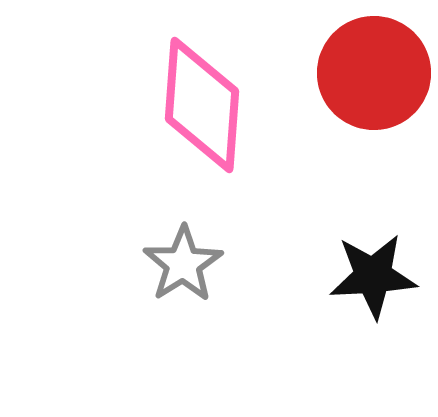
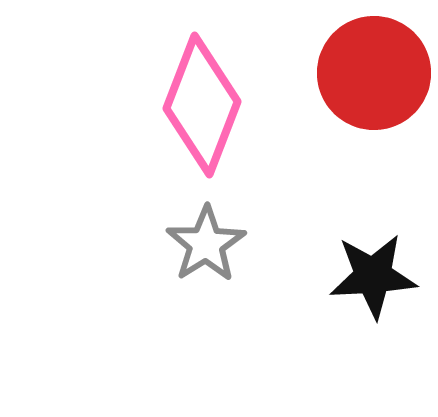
pink diamond: rotated 17 degrees clockwise
gray star: moved 23 px right, 20 px up
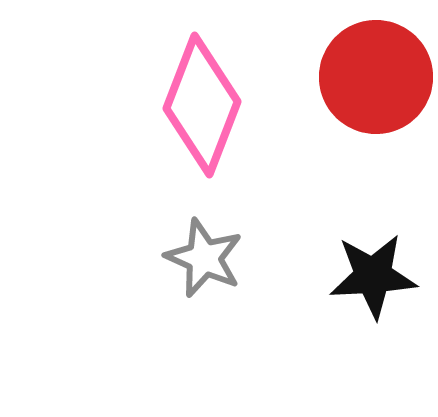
red circle: moved 2 px right, 4 px down
gray star: moved 2 px left, 14 px down; rotated 16 degrees counterclockwise
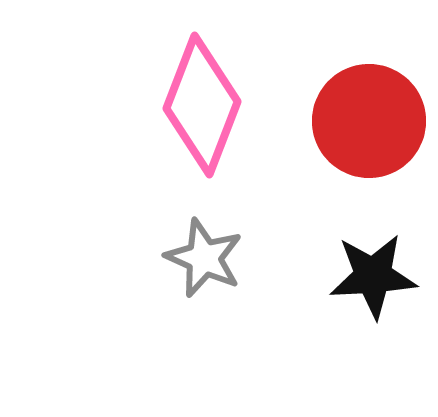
red circle: moved 7 px left, 44 px down
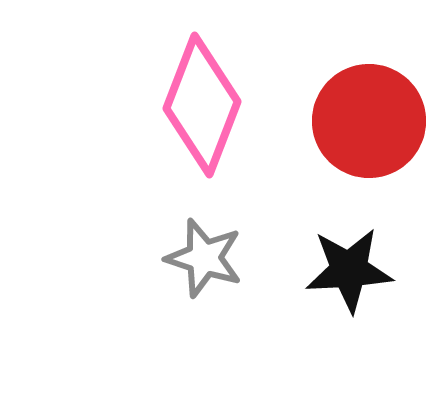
gray star: rotated 6 degrees counterclockwise
black star: moved 24 px left, 6 px up
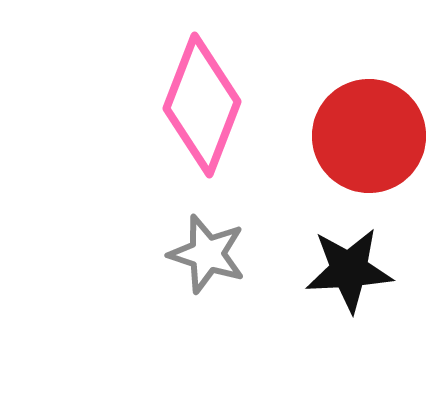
red circle: moved 15 px down
gray star: moved 3 px right, 4 px up
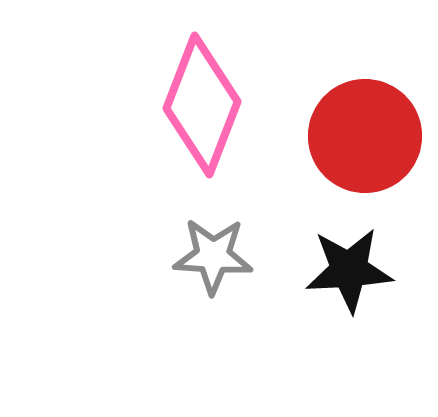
red circle: moved 4 px left
gray star: moved 6 px right, 2 px down; rotated 14 degrees counterclockwise
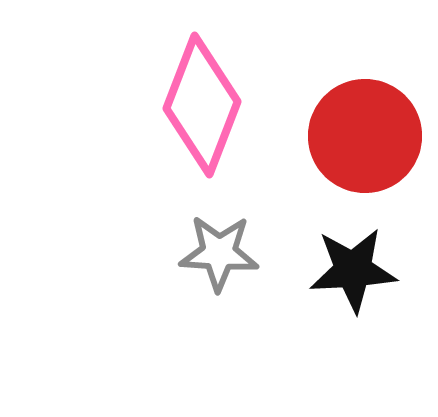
gray star: moved 6 px right, 3 px up
black star: moved 4 px right
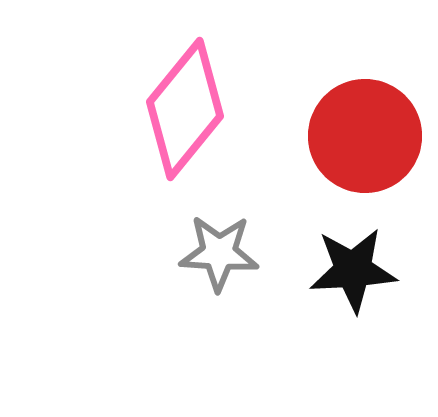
pink diamond: moved 17 px left, 4 px down; rotated 18 degrees clockwise
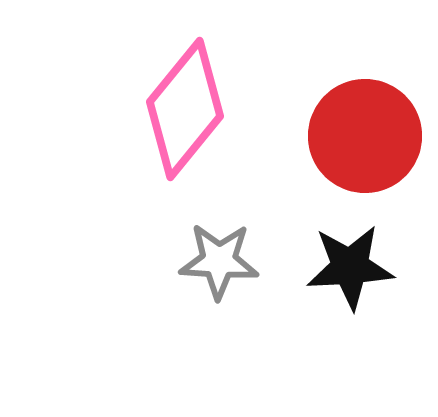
gray star: moved 8 px down
black star: moved 3 px left, 3 px up
